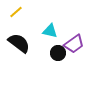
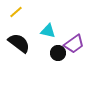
cyan triangle: moved 2 px left
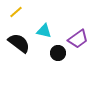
cyan triangle: moved 4 px left
purple trapezoid: moved 4 px right, 5 px up
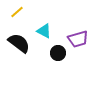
yellow line: moved 1 px right
cyan triangle: rotated 14 degrees clockwise
purple trapezoid: rotated 20 degrees clockwise
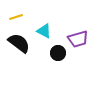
yellow line: moved 1 px left, 5 px down; rotated 24 degrees clockwise
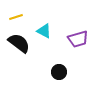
black circle: moved 1 px right, 19 px down
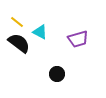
yellow line: moved 1 px right, 5 px down; rotated 56 degrees clockwise
cyan triangle: moved 4 px left, 1 px down
black circle: moved 2 px left, 2 px down
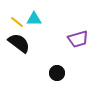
cyan triangle: moved 6 px left, 13 px up; rotated 28 degrees counterclockwise
black circle: moved 1 px up
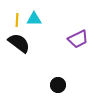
yellow line: moved 2 px up; rotated 56 degrees clockwise
purple trapezoid: rotated 10 degrees counterclockwise
black circle: moved 1 px right, 12 px down
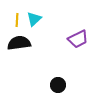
cyan triangle: rotated 42 degrees counterclockwise
black semicircle: rotated 45 degrees counterclockwise
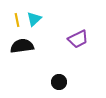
yellow line: rotated 16 degrees counterclockwise
black semicircle: moved 3 px right, 3 px down
black circle: moved 1 px right, 3 px up
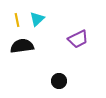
cyan triangle: moved 3 px right
black circle: moved 1 px up
